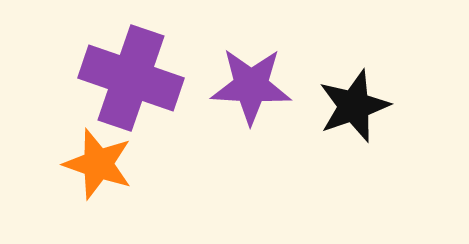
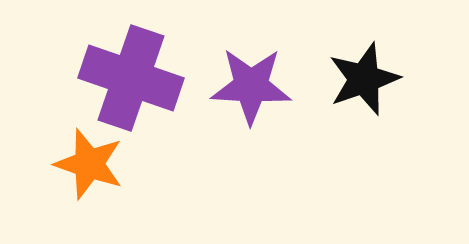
black star: moved 10 px right, 27 px up
orange star: moved 9 px left
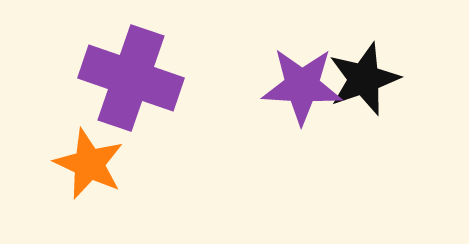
purple star: moved 51 px right
orange star: rotated 6 degrees clockwise
